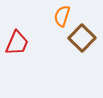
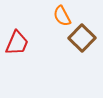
orange semicircle: rotated 45 degrees counterclockwise
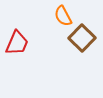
orange semicircle: moved 1 px right
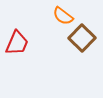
orange semicircle: rotated 25 degrees counterclockwise
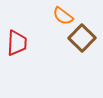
red trapezoid: rotated 20 degrees counterclockwise
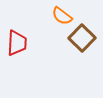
orange semicircle: moved 1 px left
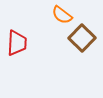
orange semicircle: moved 1 px up
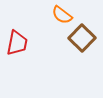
red trapezoid: rotated 8 degrees clockwise
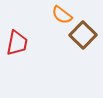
brown square: moved 1 px right, 3 px up
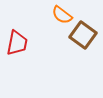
brown square: rotated 8 degrees counterclockwise
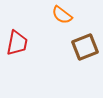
brown square: moved 2 px right, 12 px down; rotated 32 degrees clockwise
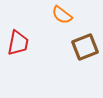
red trapezoid: moved 1 px right
